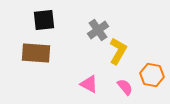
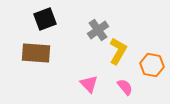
black square: moved 1 px right, 1 px up; rotated 15 degrees counterclockwise
orange hexagon: moved 10 px up
pink triangle: rotated 18 degrees clockwise
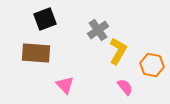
pink triangle: moved 24 px left, 1 px down
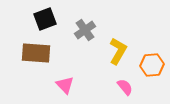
gray cross: moved 13 px left
orange hexagon: rotated 15 degrees counterclockwise
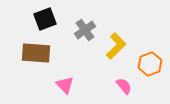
yellow L-shape: moved 2 px left, 5 px up; rotated 16 degrees clockwise
orange hexagon: moved 2 px left, 1 px up; rotated 15 degrees counterclockwise
pink semicircle: moved 1 px left, 1 px up
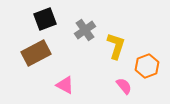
yellow L-shape: rotated 28 degrees counterclockwise
brown rectangle: rotated 32 degrees counterclockwise
orange hexagon: moved 3 px left, 2 px down
pink triangle: rotated 18 degrees counterclockwise
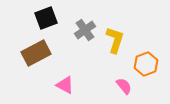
black square: moved 1 px right, 1 px up
yellow L-shape: moved 1 px left, 6 px up
orange hexagon: moved 1 px left, 2 px up
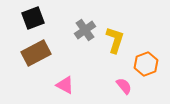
black square: moved 13 px left
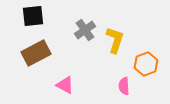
black square: moved 2 px up; rotated 15 degrees clockwise
pink semicircle: rotated 144 degrees counterclockwise
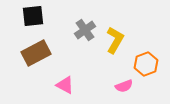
yellow L-shape: rotated 12 degrees clockwise
pink semicircle: rotated 108 degrees counterclockwise
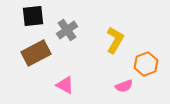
gray cross: moved 18 px left
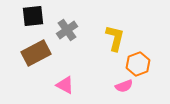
yellow L-shape: moved 2 px up; rotated 16 degrees counterclockwise
orange hexagon: moved 8 px left
